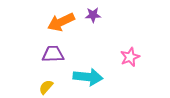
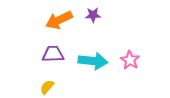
orange arrow: moved 2 px left, 2 px up
pink star: moved 3 px down; rotated 18 degrees counterclockwise
cyan arrow: moved 5 px right, 16 px up
yellow semicircle: moved 1 px right
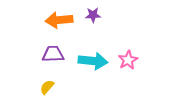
orange arrow: rotated 20 degrees clockwise
pink star: moved 2 px left; rotated 12 degrees clockwise
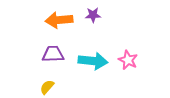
pink star: rotated 18 degrees counterclockwise
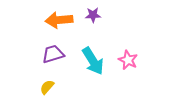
purple trapezoid: rotated 15 degrees counterclockwise
cyan arrow: rotated 52 degrees clockwise
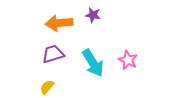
purple star: rotated 14 degrees clockwise
orange arrow: moved 3 px down
cyan arrow: moved 2 px down
